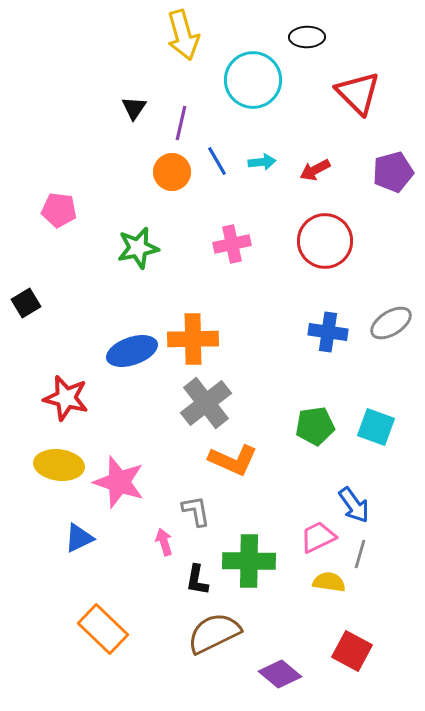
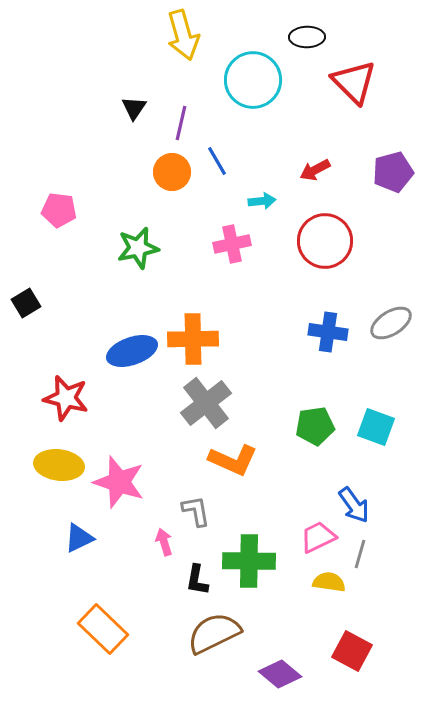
red triangle: moved 4 px left, 11 px up
cyan arrow: moved 39 px down
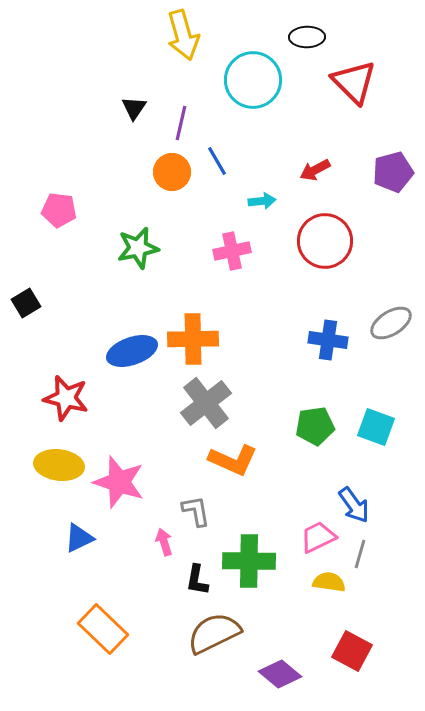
pink cross: moved 7 px down
blue cross: moved 8 px down
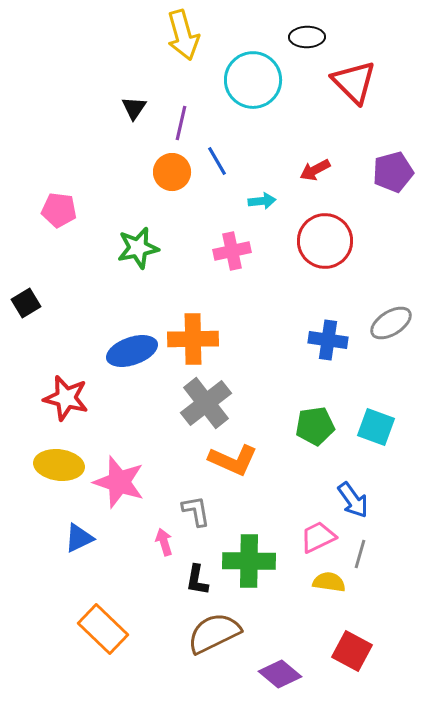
blue arrow: moved 1 px left, 5 px up
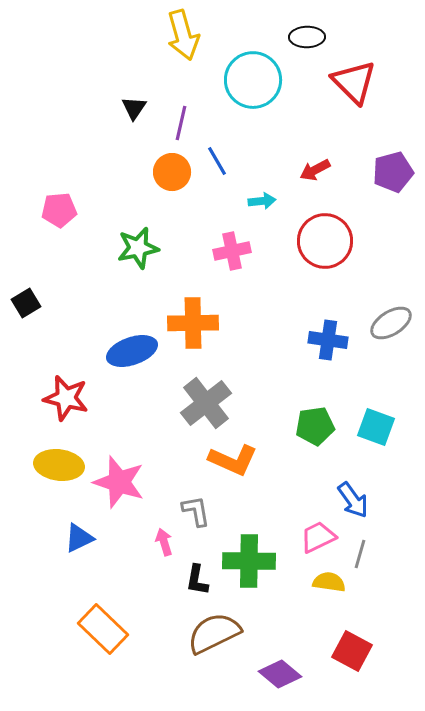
pink pentagon: rotated 12 degrees counterclockwise
orange cross: moved 16 px up
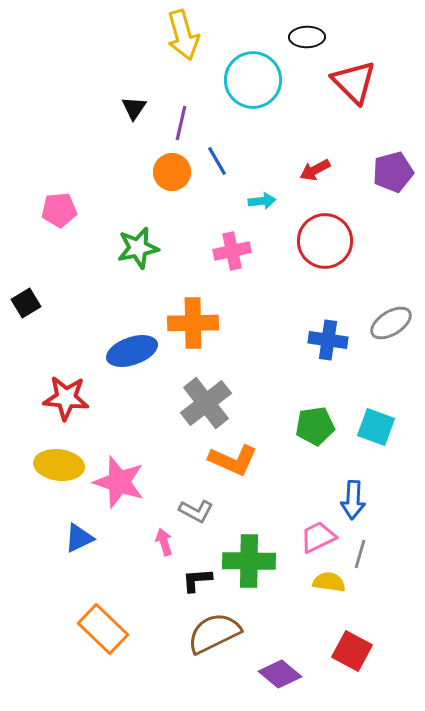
red star: rotated 9 degrees counterclockwise
blue arrow: rotated 39 degrees clockwise
gray L-shape: rotated 128 degrees clockwise
black L-shape: rotated 76 degrees clockwise
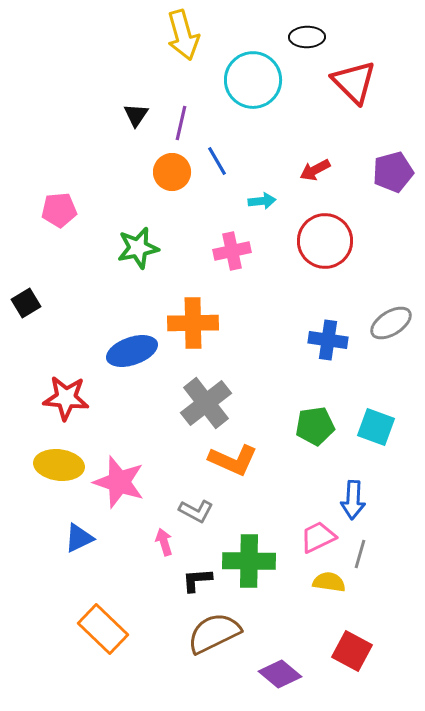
black triangle: moved 2 px right, 7 px down
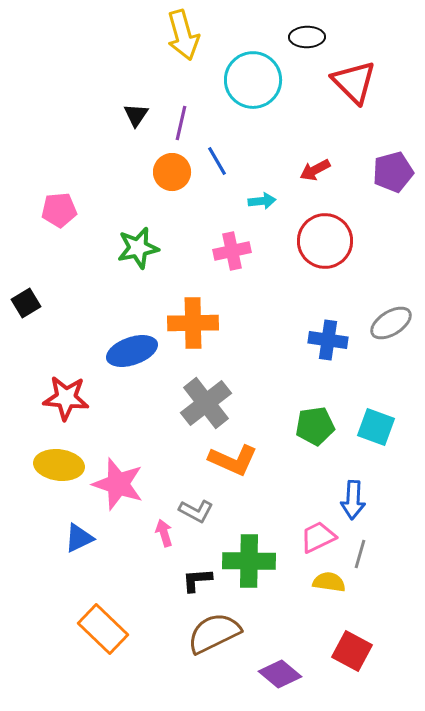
pink star: moved 1 px left, 2 px down
pink arrow: moved 9 px up
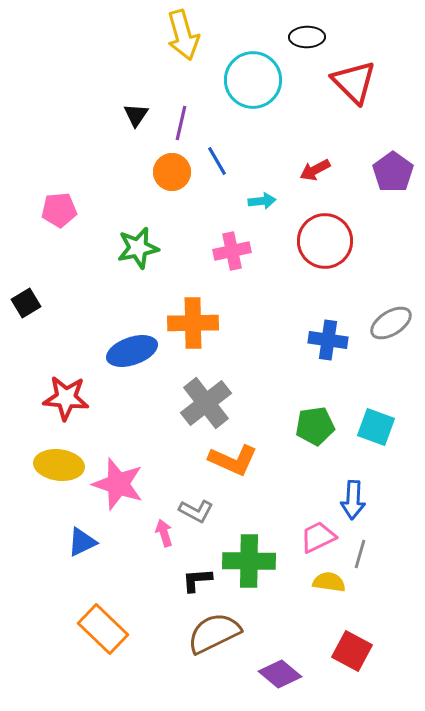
purple pentagon: rotated 21 degrees counterclockwise
blue triangle: moved 3 px right, 4 px down
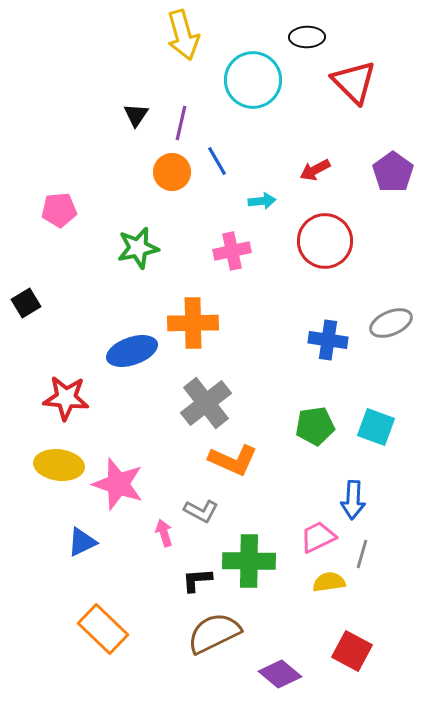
gray ellipse: rotated 9 degrees clockwise
gray L-shape: moved 5 px right
gray line: moved 2 px right
yellow semicircle: rotated 16 degrees counterclockwise
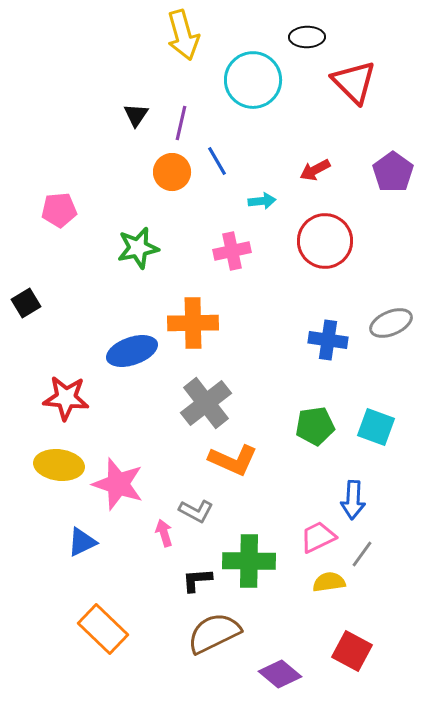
gray L-shape: moved 5 px left
gray line: rotated 20 degrees clockwise
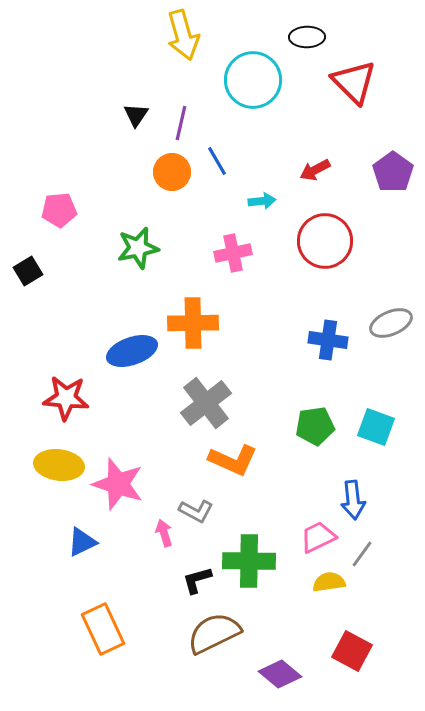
pink cross: moved 1 px right, 2 px down
black square: moved 2 px right, 32 px up
blue arrow: rotated 9 degrees counterclockwise
black L-shape: rotated 12 degrees counterclockwise
orange rectangle: rotated 21 degrees clockwise
